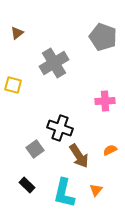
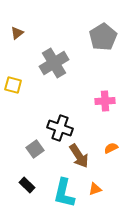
gray pentagon: rotated 20 degrees clockwise
orange semicircle: moved 1 px right, 2 px up
orange triangle: moved 1 px left, 1 px up; rotated 32 degrees clockwise
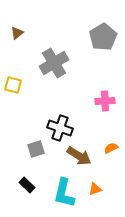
gray square: moved 1 px right; rotated 18 degrees clockwise
brown arrow: rotated 25 degrees counterclockwise
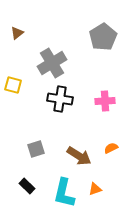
gray cross: moved 2 px left
black cross: moved 29 px up; rotated 10 degrees counterclockwise
black rectangle: moved 1 px down
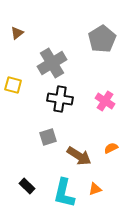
gray pentagon: moved 1 px left, 2 px down
pink cross: rotated 36 degrees clockwise
gray square: moved 12 px right, 12 px up
